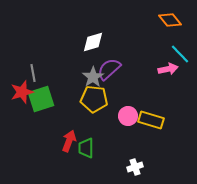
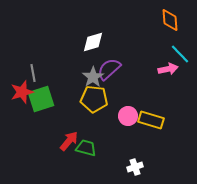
orange diamond: rotated 35 degrees clockwise
red arrow: rotated 20 degrees clockwise
green trapezoid: rotated 105 degrees clockwise
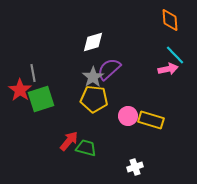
cyan line: moved 5 px left, 1 px down
red star: moved 2 px left, 2 px up; rotated 20 degrees counterclockwise
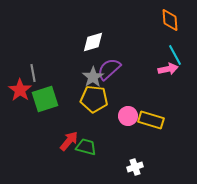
cyan line: rotated 15 degrees clockwise
green square: moved 4 px right
green trapezoid: moved 1 px up
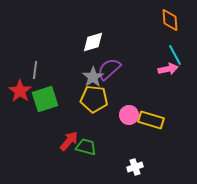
gray line: moved 2 px right, 3 px up; rotated 18 degrees clockwise
red star: moved 1 px down
pink circle: moved 1 px right, 1 px up
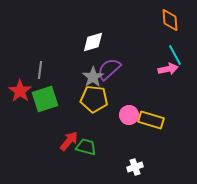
gray line: moved 5 px right
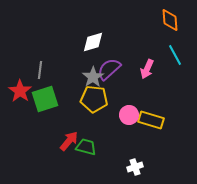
pink arrow: moved 21 px left; rotated 126 degrees clockwise
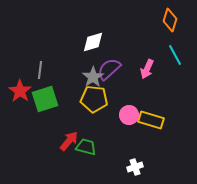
orange diamond: rotated 20 degrees clockwise
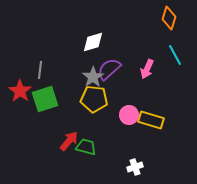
orange diamond: moved 1 px left, 2 px up
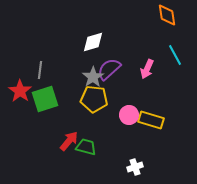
orange diamond: moved 2 px left, 3 px up; rotated 25 degrees counterclockwise
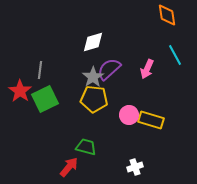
green square: rotated 8 degrees counterclockwise
red arrow: moved 26 px down
